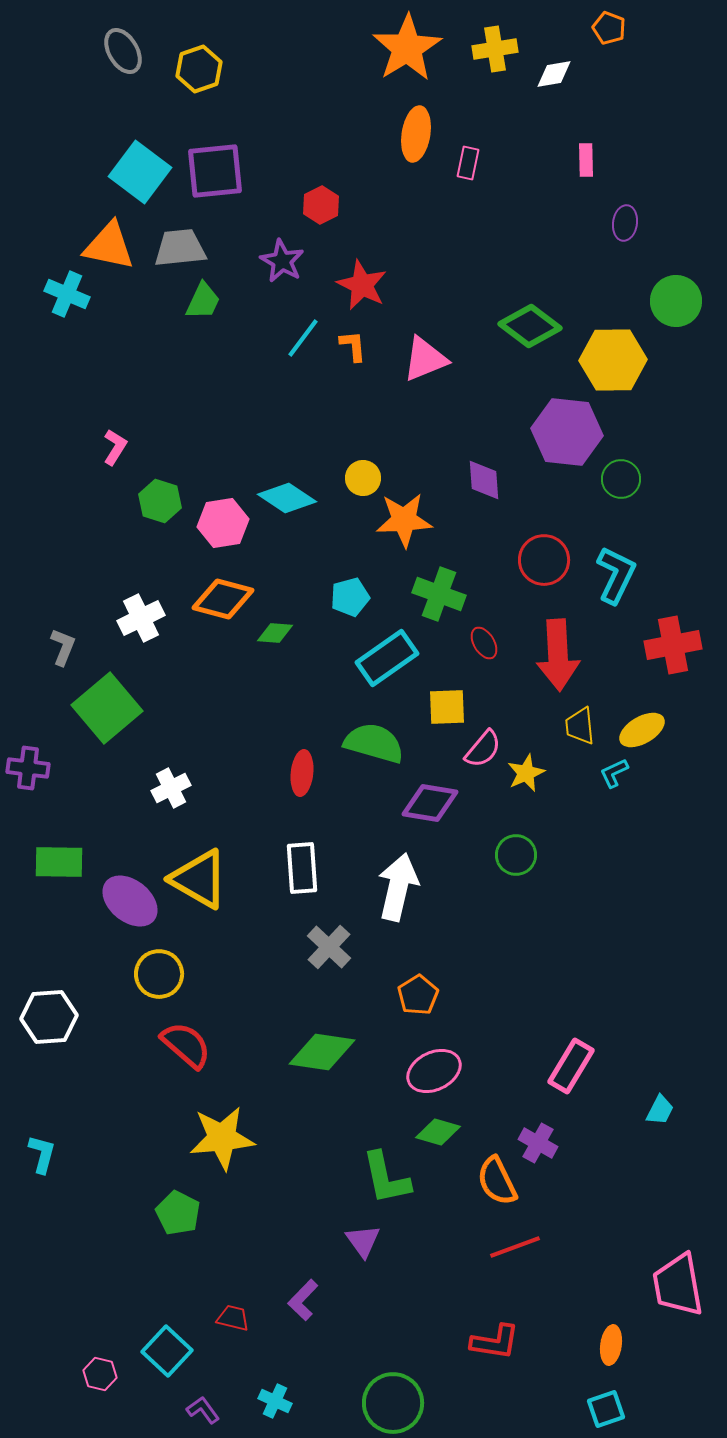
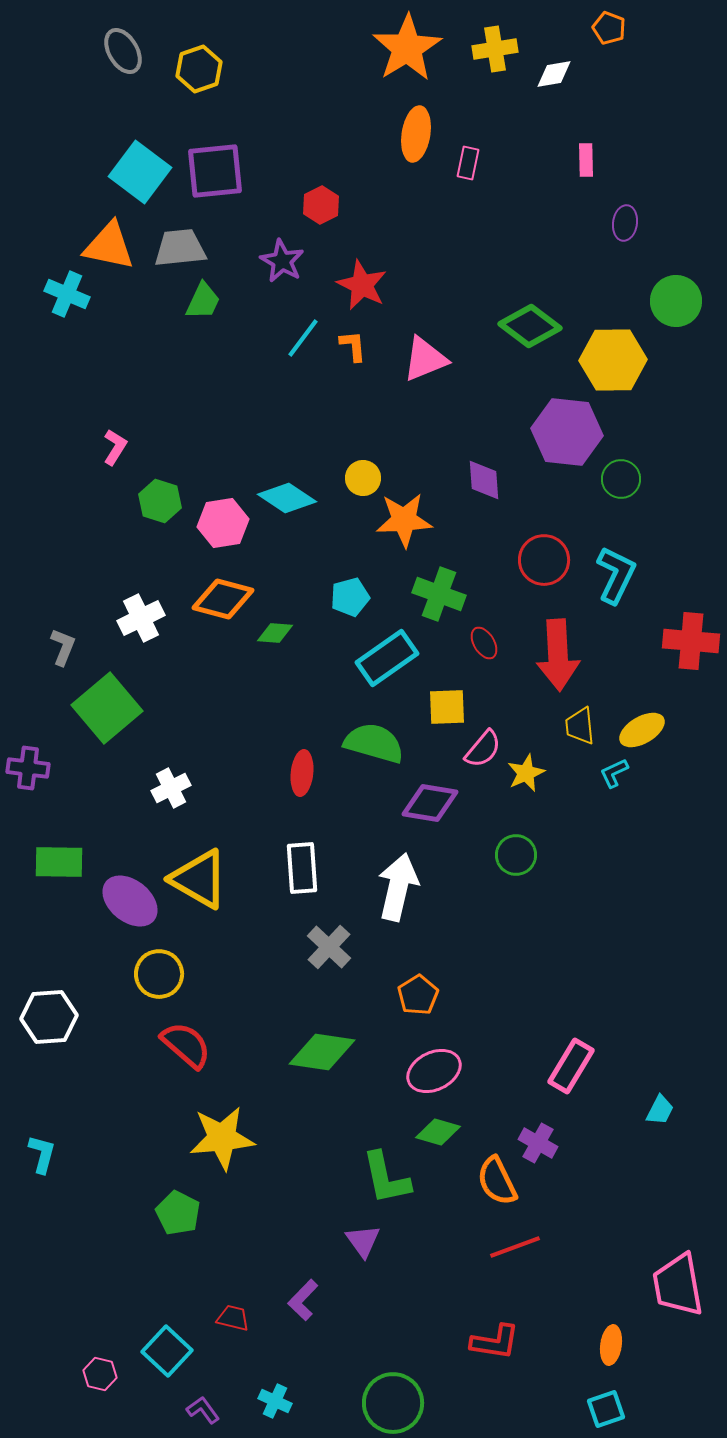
red cross at (673, 645): moved 18 px right, 4 px up; rotated 16 degrees clockwise
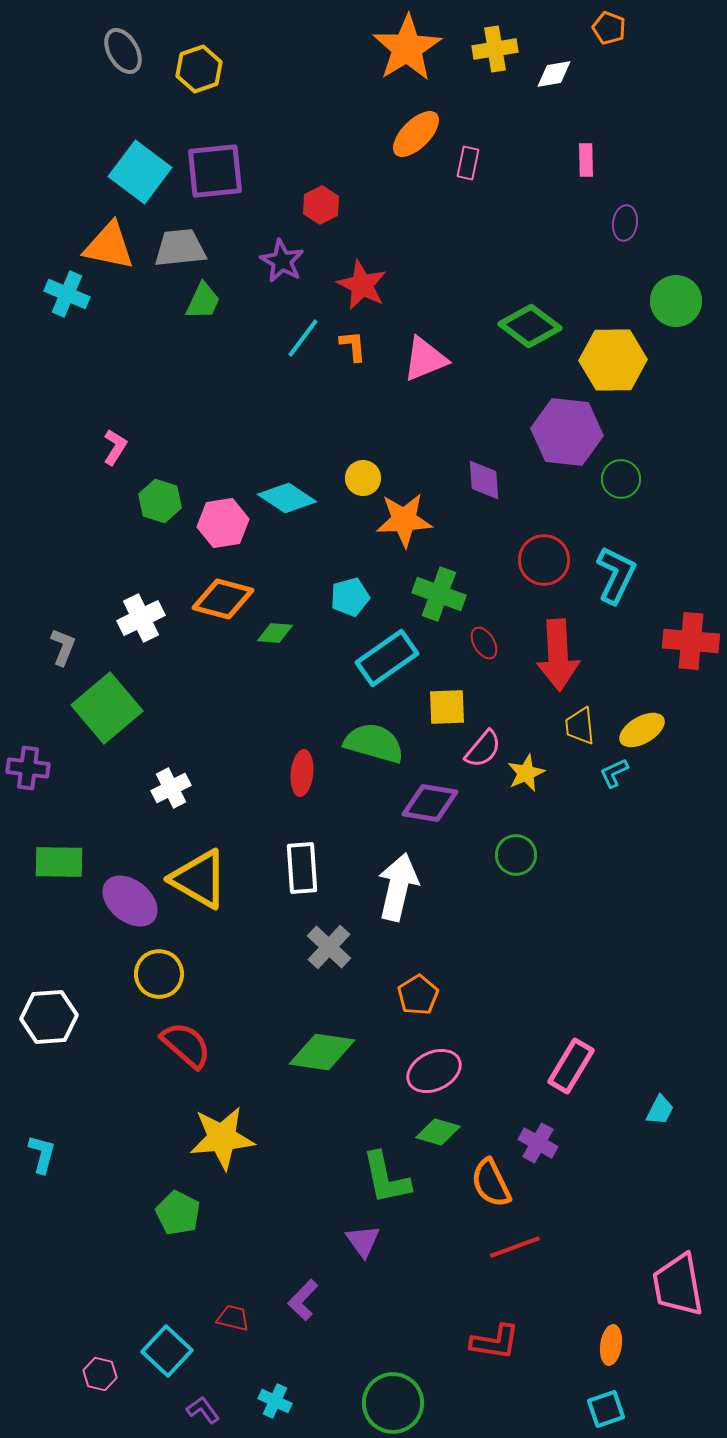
orange ellipse at (416, 134): rotated 36 degrees clockwise
orange semicircle at (497, 1181): moved 6 px left, 2 px down
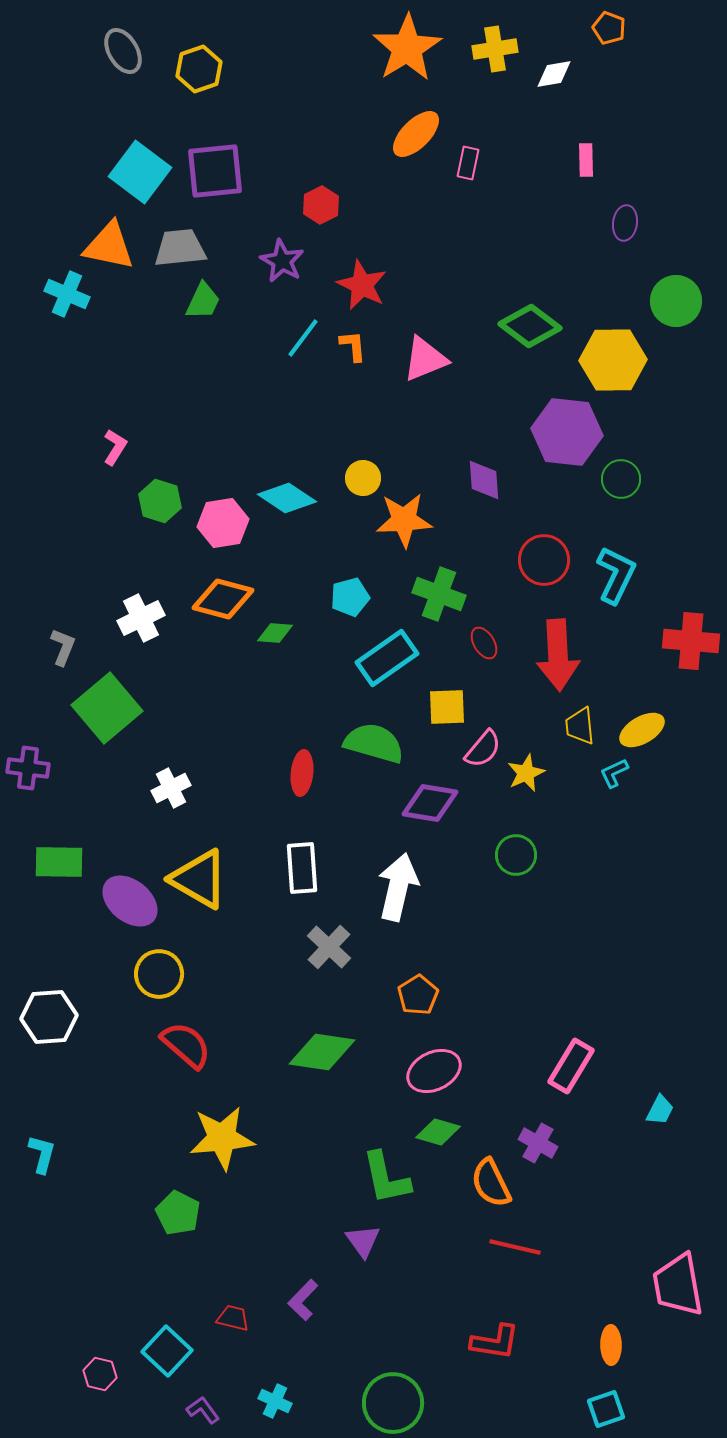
red line at (515, 1247): rotated 33 degrees clockwise
orange ellipse at (611, 1345): rotated 9 degrees counterclockwise
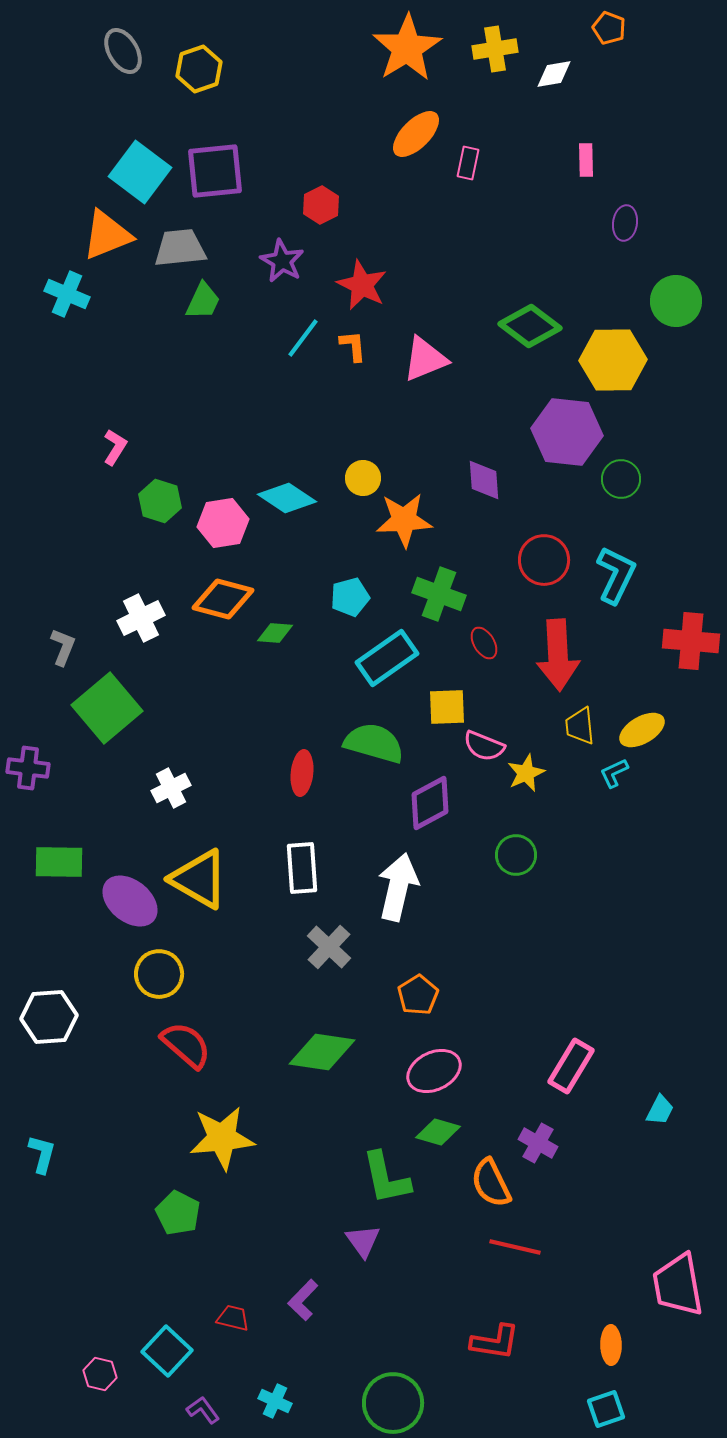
orange triangle at (109, 246): moved 2 px left, 11 px up; rotated 34 degrees counterclockwise
pink semicircle at (483, 749): moved 1 px right, 3 px up; rotated 72 degrees clockwise
purple diamond at (430, 803): rotated 38 degrees counterclockwise
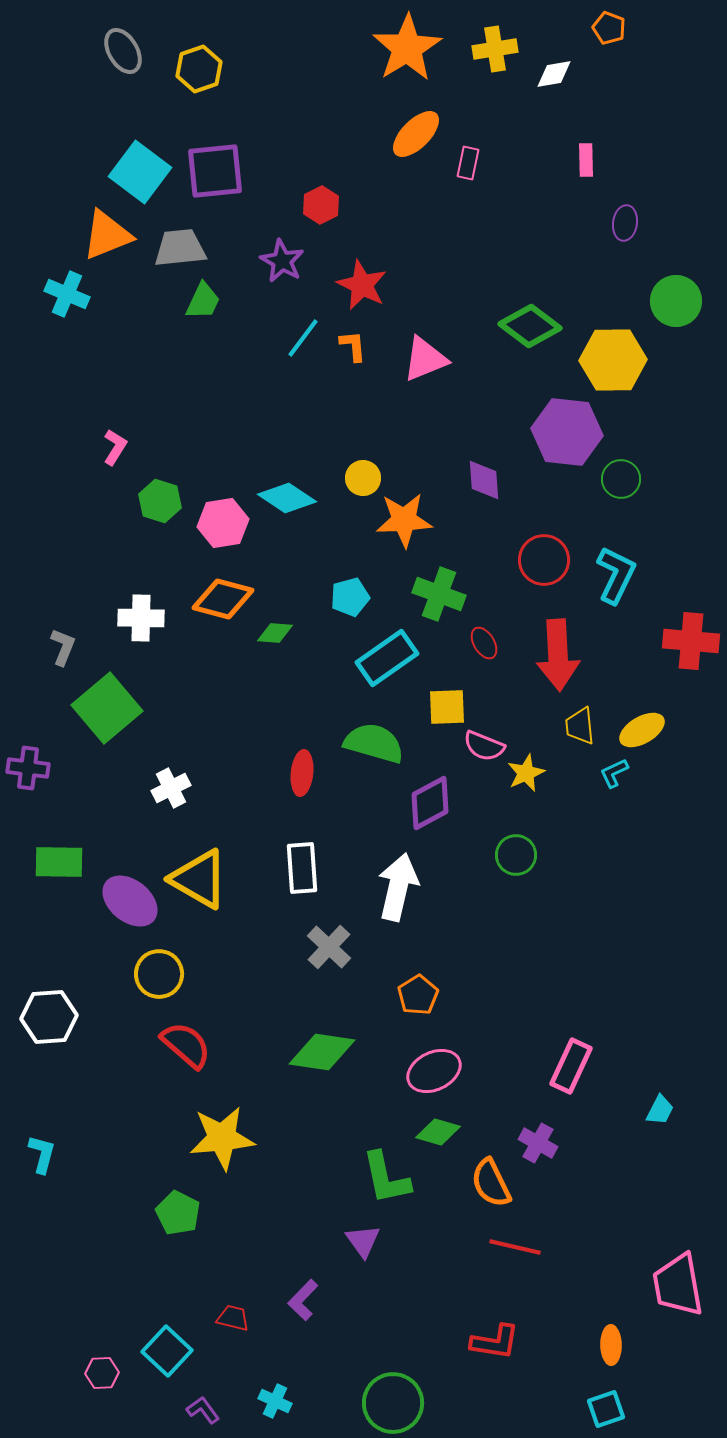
white cross at (141, 618): rotated 27 degrees clockwise
pink rectangle at (571, 1066): rotated 6 degrees counterclockwise
pink hexagon at (100, 1374): moved 2 px right, 1 px up; rotated 16 degrees counterclockwise
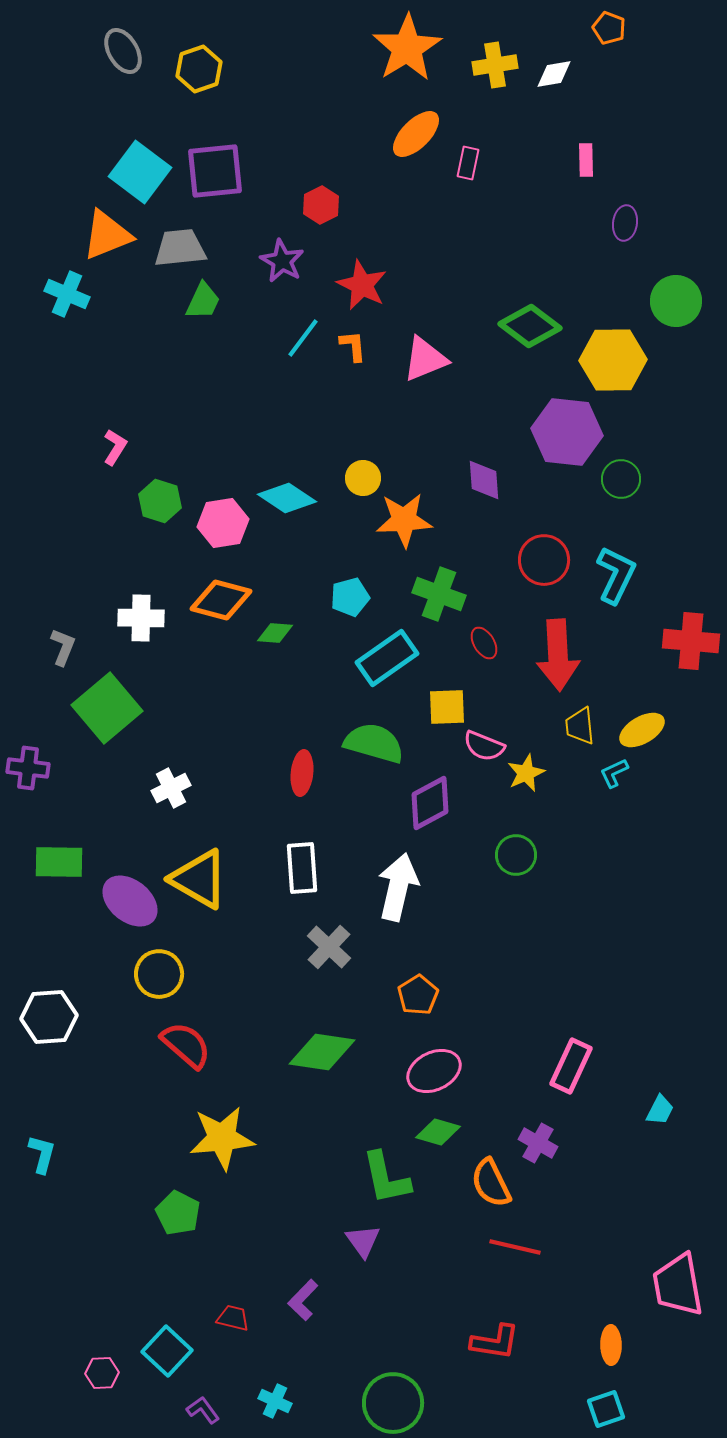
yellow cross at (495, 49): moved 16 px down
orange diamond at (223, 599): moved 2 px left, 1 px down
